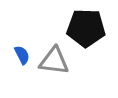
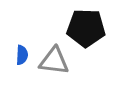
blue semicircle: rotated 30 degrees clockwise
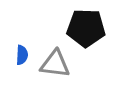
gray triangle: moved 1 px right, 3 px down
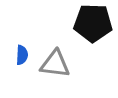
black pentagon: moved 7 px right, 5 px up
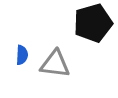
black pentagon: rotated 18 degrees counterclockwise
